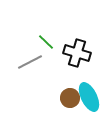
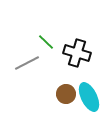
gray line: moved 3 px left, 1 px down
brown circle: moved 4 px left, 4 px up
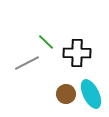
black cross: rotated 16 degrees counterclockwise
cyan ellipse: moved 2 px right, 3 px up
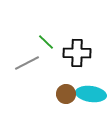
cyan ellipse: rotated 56 degrees counterclockwise
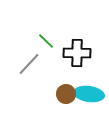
green line: moved 1 px up
gray line: moved 2 px right, 1 px down; rotated 20 degrees counterclockwise
cyan ellipse: moved 2 px left
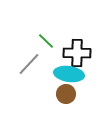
cyan ellipse: moved 20 px left, 20 px up
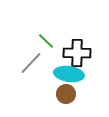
gray line: moved 2 px right, 1 px up
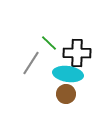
green line: moved 3 px right, 2 px down
gray line: rotated 10 degrees counterclockwise
cyan ellipse: moved 1 px left
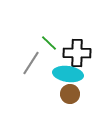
brown circle: moved 4 px right
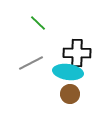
green line: moved 11 px left, 20 px up
gray line: rotated 30 degrees clockwise
cyan ellipse: moved 2 px up
